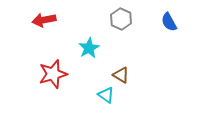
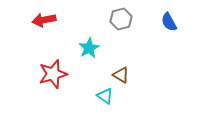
gray hexagon: rotated 20 degrees clockwise
cyan triangle: moved 1 px left, 1 px down
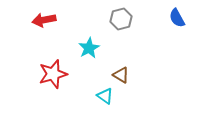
blue semicircle: moved 8 px right, 4 px up
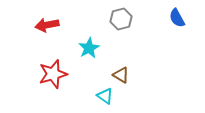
red arrow: moved 3 px right, 5 px down
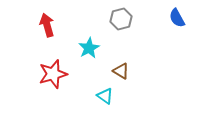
red arrow: rotated 85 degrees clockwise
brown triangle: moved 4 px up
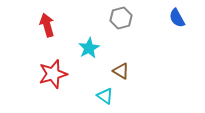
gray hexagon: moved 1 px up
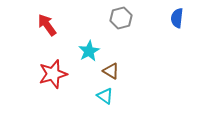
blue semicircle: rotated 36 degrees clockwise
red arrow: rotated 20 degrees counterclockwise
cyan star: moved 3 px down
brown triangle: moved 10 px left
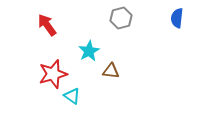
brown triangle: rotated 24 degrees counterclockwise
cyan triangle: moved 33 px left
